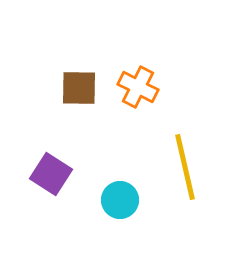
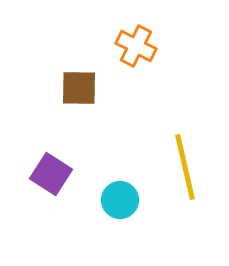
orange cross: moved 2 px left, 41 px up
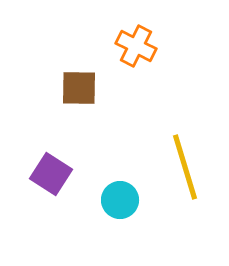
yellow line: rotated 4 degrees counterclockwise
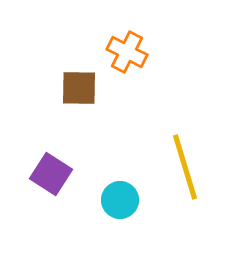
orange cross: moved 9 px left, 6 px down
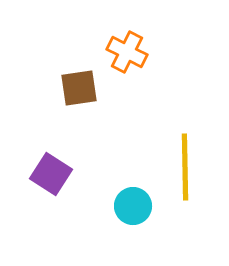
brown square: rotated 9 degrees counterclockwise
yellow line: rotated 16 degrees clockwise
cyan circle: moved 13 px right, 6 px down
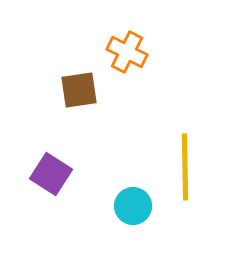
brown square: moved 2 px down
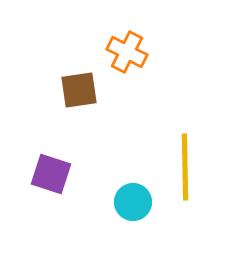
purple square: rotated 15 degrees counterclockwise
cyan circle: moved 4 px up
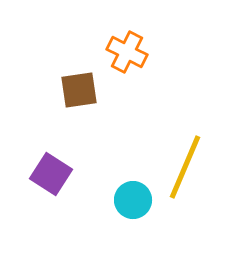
yellow line: rotated 24 degrees clockwise
purple square: rotated 15 degrees clockwise
cyan circle: moved 2 px up
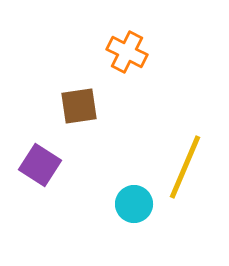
brown square: moved 16 px down
purple square: moved 11 px left, 9 px up
cyan circle: moved 1 px right, 4 px down
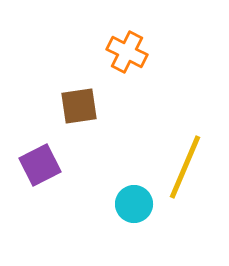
purple square: rotated 30 degrees clockwise
